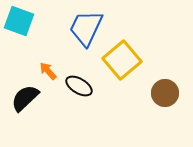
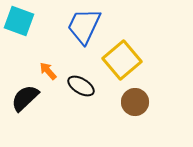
blue trapezoid: moved 2 px left, 2 px up
black ellipse: moved 2 px right
brown circle: moved 30 px left, 9 px down
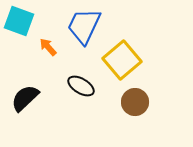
orange arrow: moved 24 px up
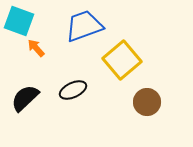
blue trapezoid: rotated 45 degrees clockwise
orange arrow: moved 12 px left, 1 px down
black ellipse: moved 8 px left, 4 px down; rotated 56 degrees counterclockwise
brown circle: moved 12 px right
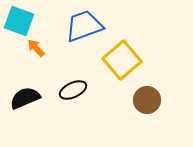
black semicircle: rotated 20 degrees clockwise
brown circle: moved 2 px up
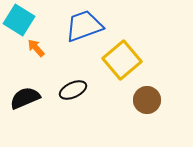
cyan square: moved 1 px up; rotated 12 degrees clockwise
